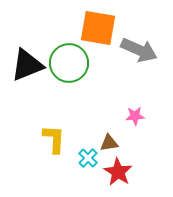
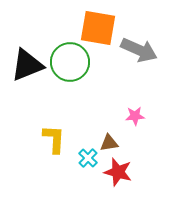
green circle: moved 1 px right, 1 px up
red star: rotated 16 degrees counterclockwise
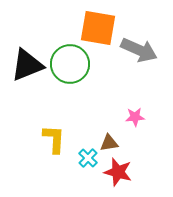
green circle: moved 2 px down
pink star: moved 1 px down
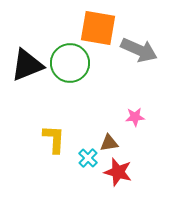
green circle: moved 1 px up
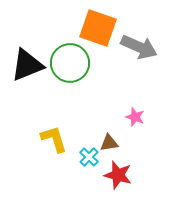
orange square: rotated 9 degrees clockwise
gray arrow: moved 3 px up
pink star: rotated 24 degrees clockwise
yellow L-shape: rotated 20 degrees counterclockwise
cyan cross: moved 1 px right, 1 px up
red star: moved 3 px down
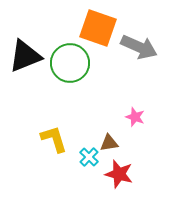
black triangle: moved 2 px left, 9 px up
red star: moved 1 px right, 1 px up
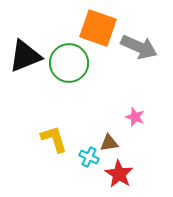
green circle: moved 1 px left
cyan cross: rotated 18 degrees counterclockwise
red star: rotated 16 degrees clockwise
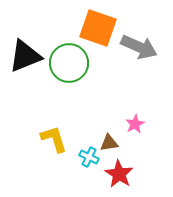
pink star: moved 7 px down; rotated 24 degrees clockwise
